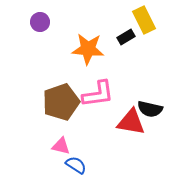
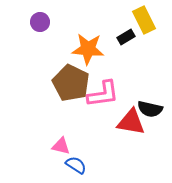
pink L-shape: moved 5 px right
brown pentagon: moved 10 px right, 19 px up; rotated 27 degrees counterclockwise
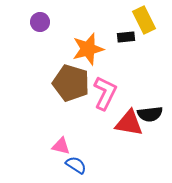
black rectangle: rotated 24 degrees clockwise
orange star: rotated 20 degrees counterclockwise
brown pentagon: rotated 9 degrees counterclockwise
pink L-shape: moved 2 px right, 1 px up; rotated 56 degrees counterclockwise
black semicircle: moved 5 px down; rotated 20 degrees counterclockwise
red triangle: moved 2 px left, 1 px down
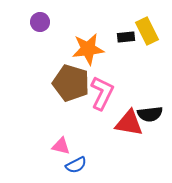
yellow rectangle: moved 3 px right, 11 px down
orange star: rotated 8 degrees clockwise
pink L-shape: moved 3 px left
blue semicircle: rotated 120 degrees clockwise
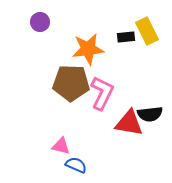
brown pentagon: rotated 15 degrees counterclockwise
blue semicircle: rotated 130 degrees counterclockwise
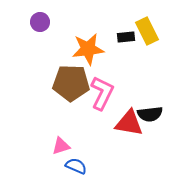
pink triangle: rotated 30 degrees counterclockwise
blue semicircle: moved 1 px down
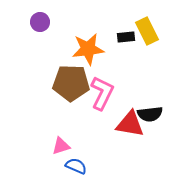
red triangle: moved 1 px right, 1 px down
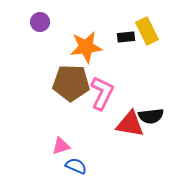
orange star: moved 2 px left, 2 px up
black semicircle: moved 1 px right, 2 px down
